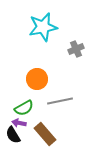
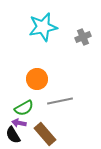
gray cross: moved 7 px right, 12 px up
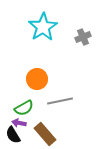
cyan star: rotated 20 degrees counterclockwise
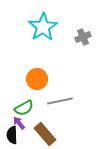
purple arrow: rotated 40 degrees clockwise
black semicircle: moved 1 px left; rotated 30 degrees clockwise
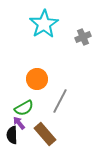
cyan star: moved 1 px right, 3 px up
gray line: rotated 50 degrees counterclockwise
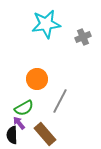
cyan star: moved 2 px right; rotated 24 degrees clockwise
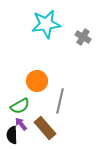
gray cross: rotated 35 degrees counterclockwise
orange circle: moved 2 px down
gray line: rotated 15 degrees counterclockwise
green semicircle: moved 4 px left, 2 px up
purple arrow: moved 2 px right, 1 px down
brown rectangle: moved 6 px up
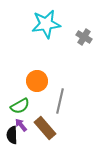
gray cross: moved 1 px right
purple arrow: moved 1 px down
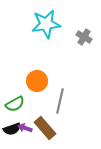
green semicircle: moved 5 px left, 2 px up
purple arrow: moved 4 px right, 3 px down; rotated 32 degrees counterclockwise
black semicircle: moved 6 px up; rotated 108 degrees counterclockwise
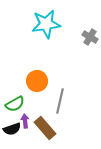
gray cross: moved 6 px right
purple arrow: moved 7 px up; rotated 64 degrees clockwise
